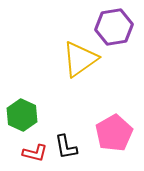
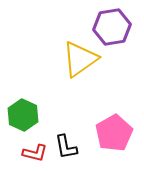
purple hexagon: moved 2 px left
green hexagon: moved 1 px right
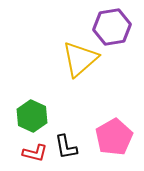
yellow triangle: rotated 6 degrees counterclockwise
green hexagon: moved 9 px right, 1 px down
pink pentagon: moved 4 px down
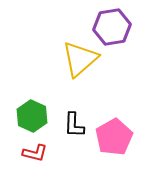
black L-shape: moved 8 px right, 22 px up; rotated 12 degrees clockwise
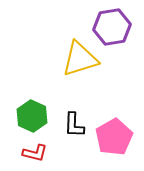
yellow triangle: rotated 24 degrees clockwise
